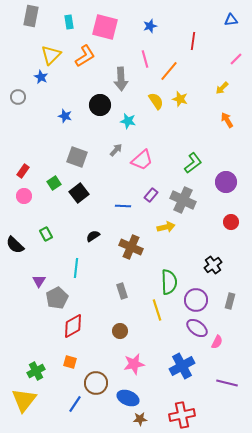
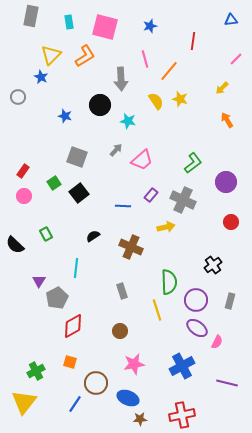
yellow triangle at (24, 400): moved 2 px down
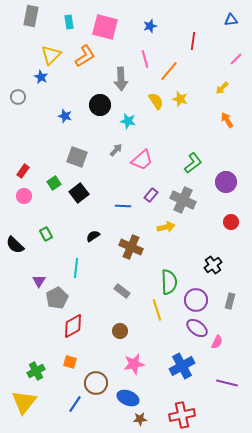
gray rectangle at (122, 291): rotated 35 degrees counterclockwise
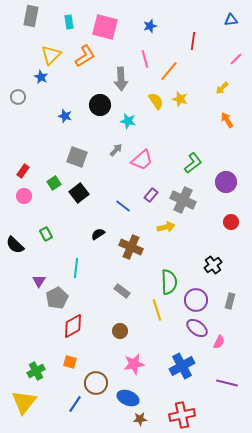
blue line at (123, 206): rotated 35 degrees clockwise
black semicircle at (93, 236): moved 5 px right, 2 px up
pink semicircle at (217, 342): moved 2 px right
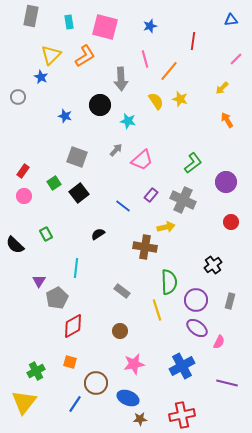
brown cross at (131, 247): moved 14 px right; rotated 15 degrees counterclockwise
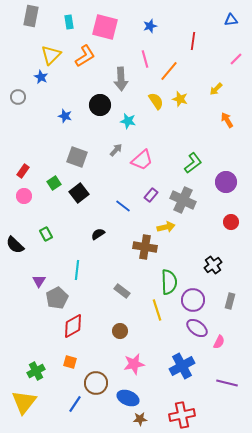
yellow arrow at (222, 88): moved 6 px left, 1 px down
cyan line at (76, 268): moved 1 px right, 2 px down
purple circle at (196, 300): moved 3 px left
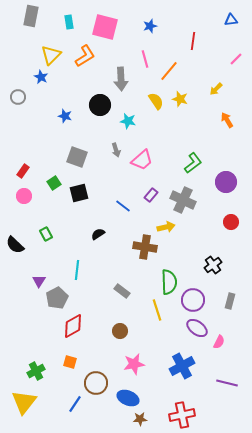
gray arrow at (116, 150): rotated 120 degrees clockwise
black square at (79, 193): rotated 24 degrees clockwise
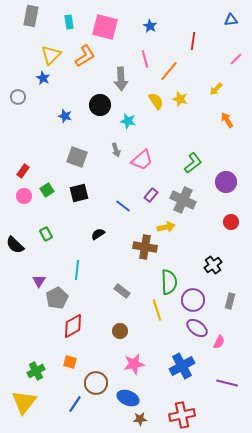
blue star at (150, 26): rotated 24 degrees counterclockwise
blue star at (41, 77): moved 2 px right, 1 px down
green square at (54, 183): moved 7 px left, 7 px down
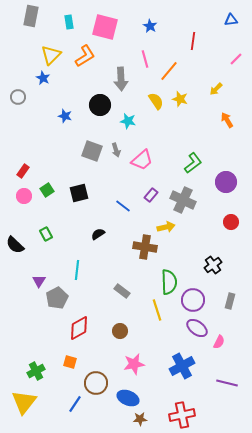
gray square at (77, 157): moved 15 px right, 6 px up
red diamond at (73, 326): moved 6 px right, 2 px down
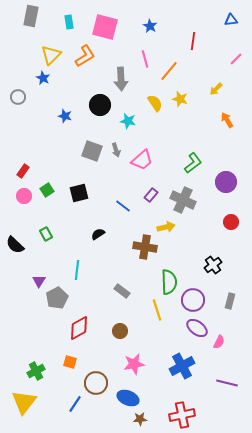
yellow semicircle at (156, 101): moved 1 px left, 2 px down
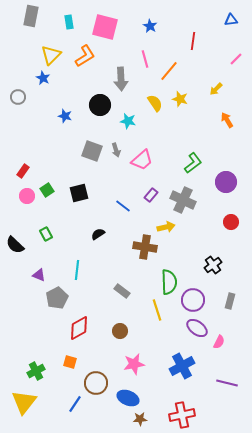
pink circle at (24, 196): moved 3 px right
purple triangle at (39, 281): moved 6 px up; rotated 40 degrees counterclockwise
